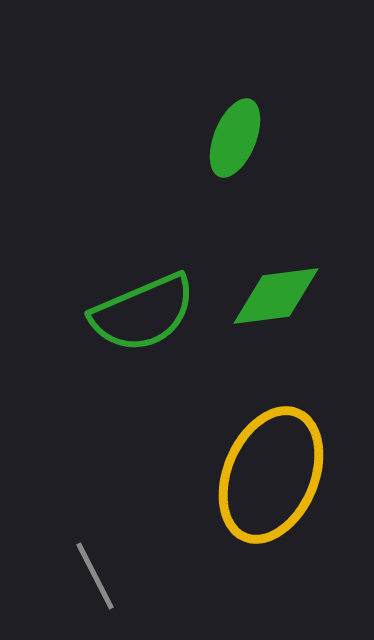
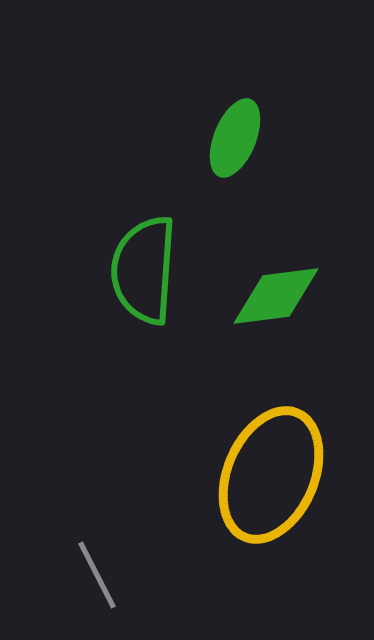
green semicircle: moved 1 px right, 43 px up; rotated 117 degrees clockwise
gray line: moved 2 px right, 1 px up
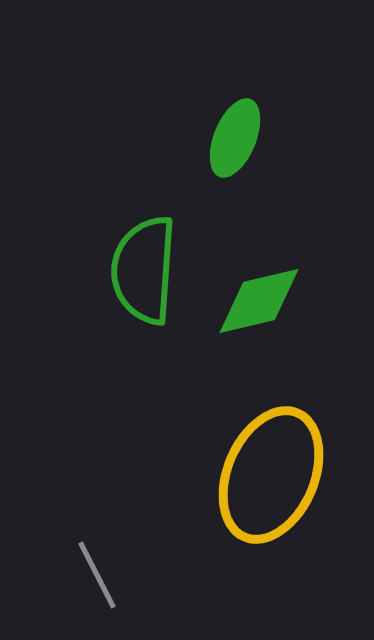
green diamond: moved 17 px left, 5 px down; rotated 6 degrees counterclockwise
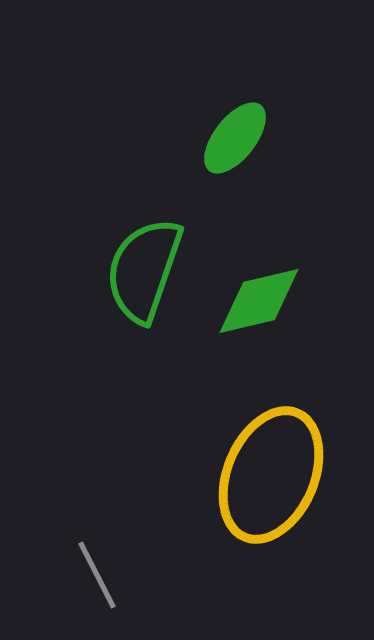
green ellipse: rotated 16 degrees clockwise
green semicircle: rotated 15 degrees clockwise
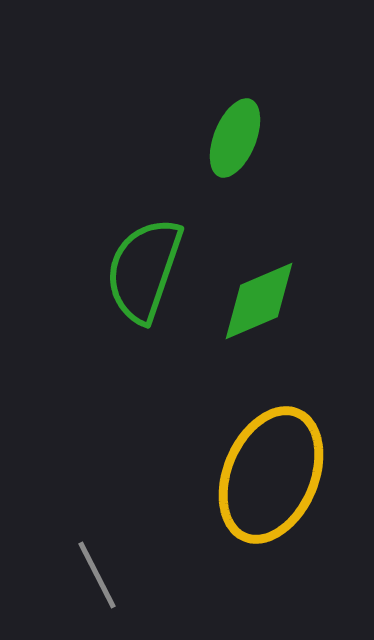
green ellipse: rotated 16 degrees counterclockwise
green diamond: rotated 10 degrees counterclockwise
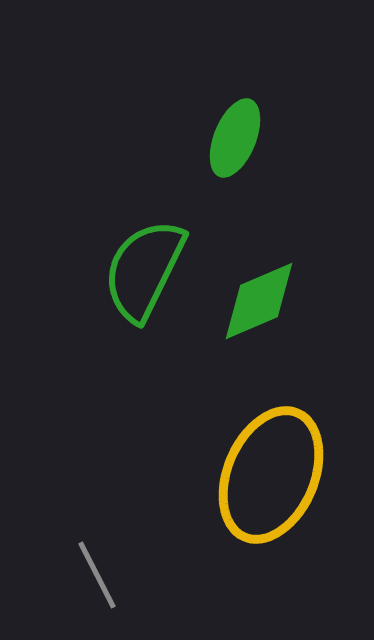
green semicircle: rotated 7 degrees clockwise
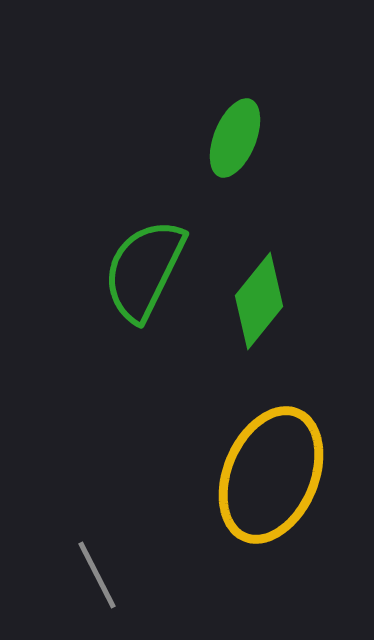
green diamond: rotated 28 degrees counterclockwise
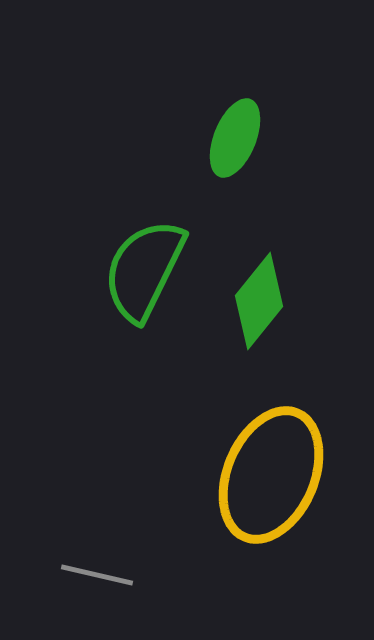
gray line: rotated 50 degrees counterclockwise
